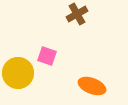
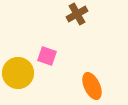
orange ellipse: rotated 44 degrees clockwise
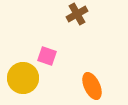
yellow circle: moved 5 px right, 5 px down
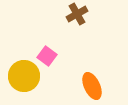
pink square: rotated 18 degrees clockwise
yellow circle: moved 1 px right, 2 px up
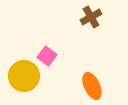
brown cross: moved 14 px right, 3 px down
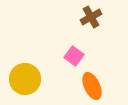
pink square: moved 27 px right
yellow circle: moved 1 px right, 3 px down
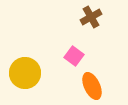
yellow circle: moved 6 px up
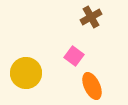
yellow circle: moved 1 px right
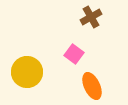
pink square: moved 2 px up
yellow circle: moved 1 px right, 1 px up
